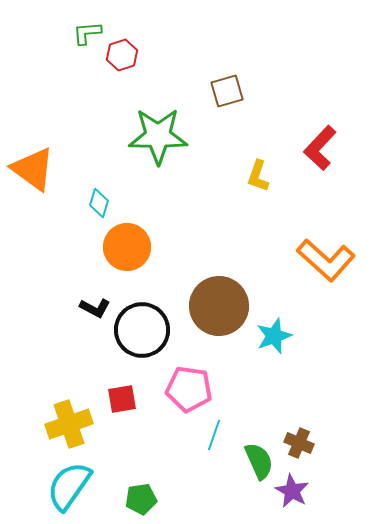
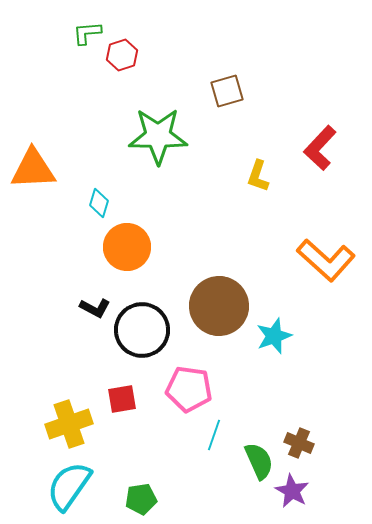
orange triangle: rotated 39 degrees counterclockwise
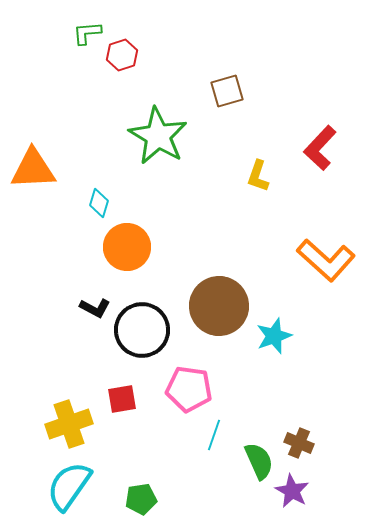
green star: rotated 30 degrees clockwise
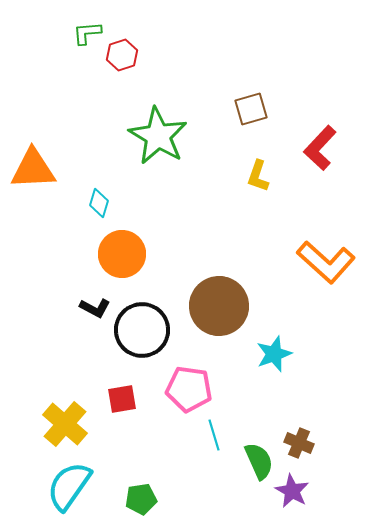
brown square: moved 24 px right, 18 px down
orange circle: moved 5 px left, 7 px down
orange L-shape: moved 2 px down
cyan star: moved 18 px down
yellow cross: moved 4 px left; rotated 30 degrees counterclockwise
cyan line: rotated 36 degrees counterclockwise
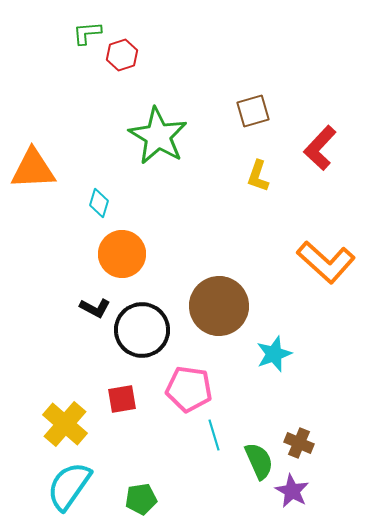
brown square: moved 2 px right, 2 px down
